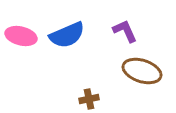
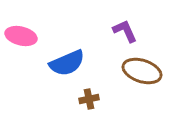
blue semicircle: moved 28 px down
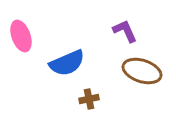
pink ellipse: rotated 56 degrees clockwise
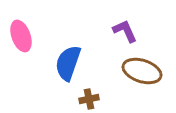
blue semicircle: moved 1 px right; rotated 132 degrees clockwise
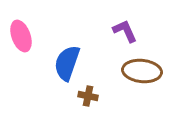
blue semicircle: moved 1 px left
brown ellipse: rotated 12 degrees counterclockwise
brown cross: moved 1 px left, 3 px up; rotated 24 degrees clockwise
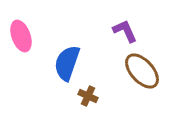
brown ellipse: rotated 42 degrees clockwise
brown cross: rotated 12 degrees clockwise
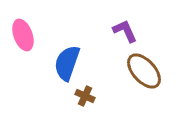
pink ellipse: moved 2 px right, 1 px up
brown ellipse: moved 2 px right
brown cross: moved 3 px left
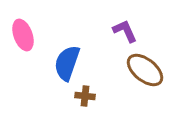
brown ellipse: moved 1 px right, 1 px up; rotated 9 degrees counterclockwise
brown cross: rotated 18 degrees counterclockwise
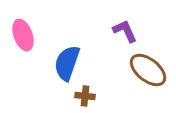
brown ellipse: moved 3 px right
